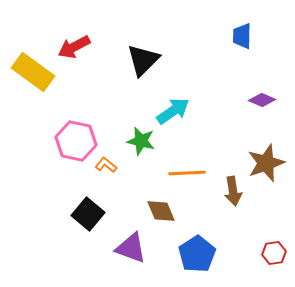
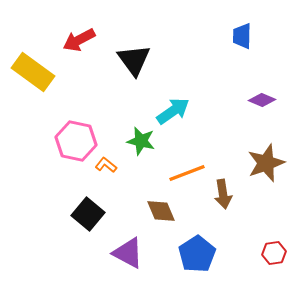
red arrow: moved 5 px right, 7 px up
black triangle: moved 9 px left; rotated 21 degrees counterclockwise
orange line: rotated 18 degrees counterclockwise
brown arrow: moved 10 px left, 3 px down
purple triangle: moved 3 px left, 5 px down; rotated 8 degrees clockwise
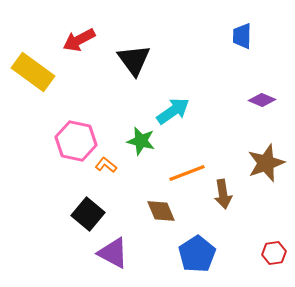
purple triangle: moved 15 px left
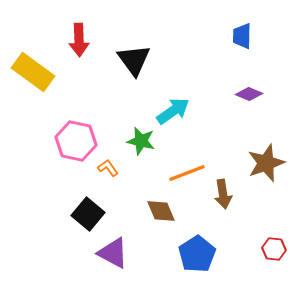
red arrow: rotated 64 degrees counterclockwise
purple diamond: moved 13 px left, 6 px up
orange L-shape: moved 2 px right, 3 px down; rotated 15 degrees clockwise
red hexagon: moved 4 px up; rotated 15 degrees clockwise
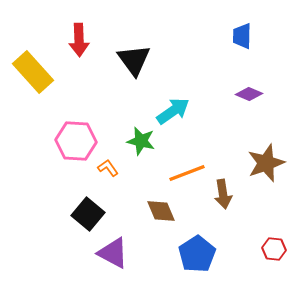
yellow rectangle: rotated 12 degrees clockwise
pink hexagon: rotated 9 degrees counterclockwise
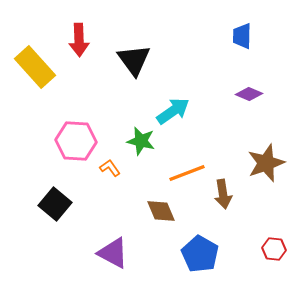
yellow rectangle: moved 2 px right, 5 px up
orange L-shape: moved 2 px right
black square: moved 33 px left, 10 px up
blue pentagon: moved 3 px right; rotated 9 degrees counterclockwise
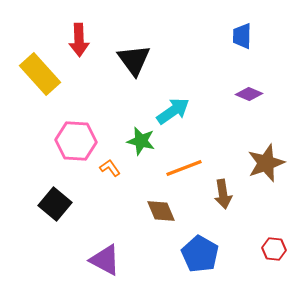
yellow rectangle: moved 5 px right, 7 px down
orange line: moved 3 px left, 5 px up
purple triangle: moved 8 px left, 7 px down
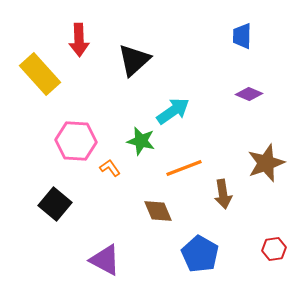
black triangle: rotated 24 degrees clockwise
brown diamond: moved 3 px left
red hexagon: rotated 15 degrees counterclockwise
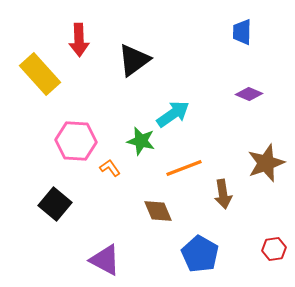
blue trapezoid: moved 4 px up
black triangle: rotated 6 degrees clockwise
cyan arrow: moved 3 px down
